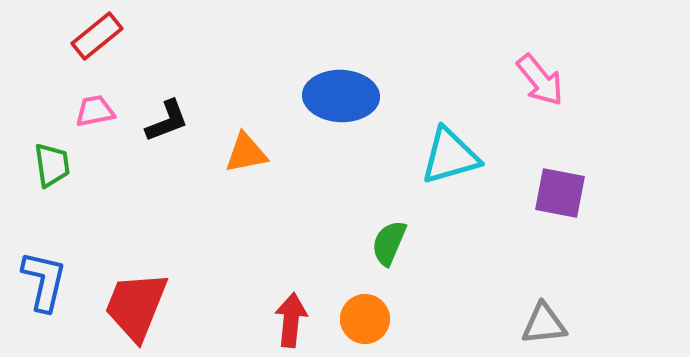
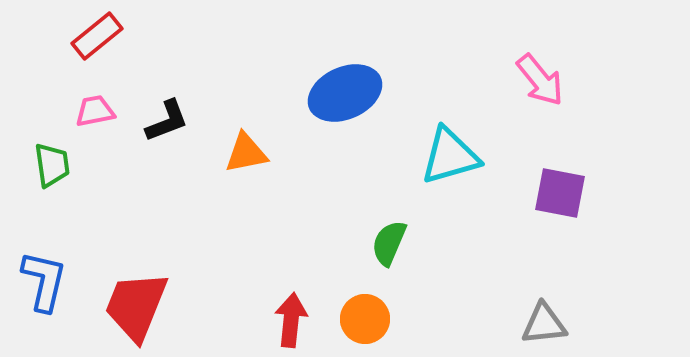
blue ellipse: moved 4 px right, 3 px up; rotated 26 degrees counterclockwise
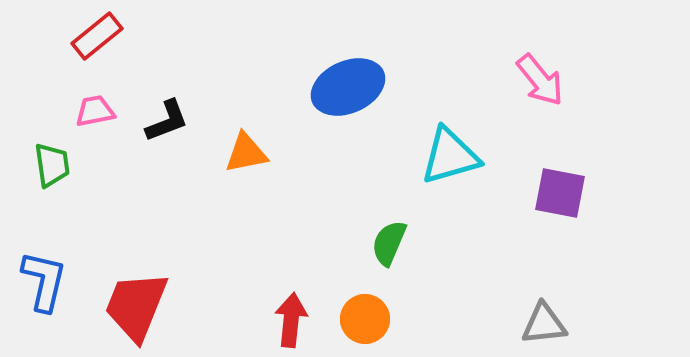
blue ellipse: moved 3 px right, 6 px up
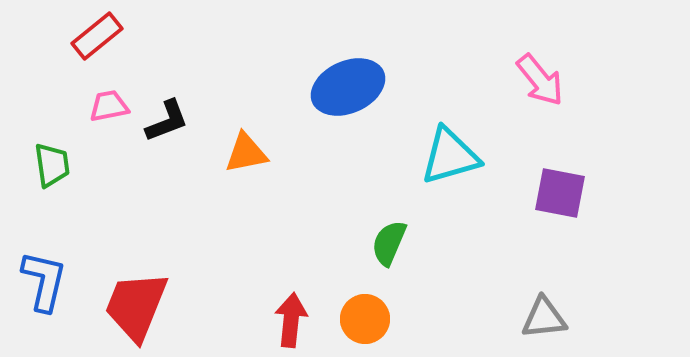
pink trapezoid: moved 14 px right, 5 px up
gray triangle: moved 6 px up
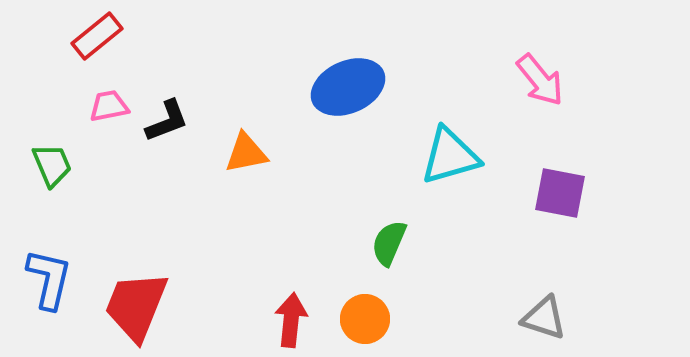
green trapezoid: rotated 15 degrees counterclockwise
blue L-shape: moved 5 px right, 2 px up
gray triangle: rotated 24 degrees clockwise
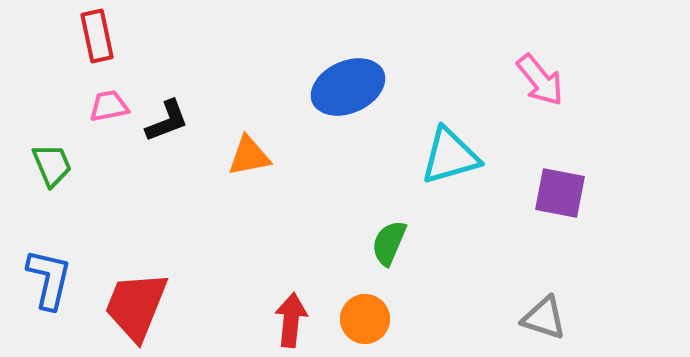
red rectangle: rotated 63 degrees counterclockwise
orange triangle: moved 3 px right, 3 px down
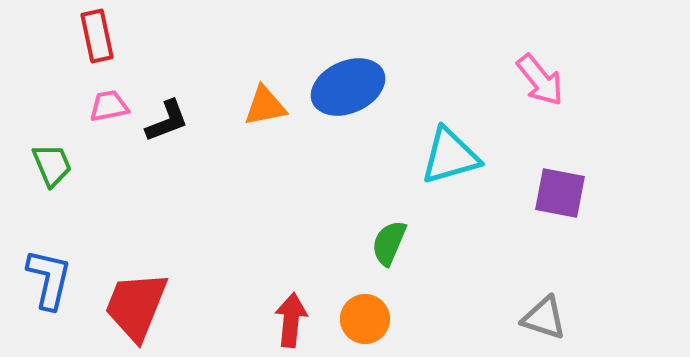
orange triangle: moved 16 px right, 50 px up
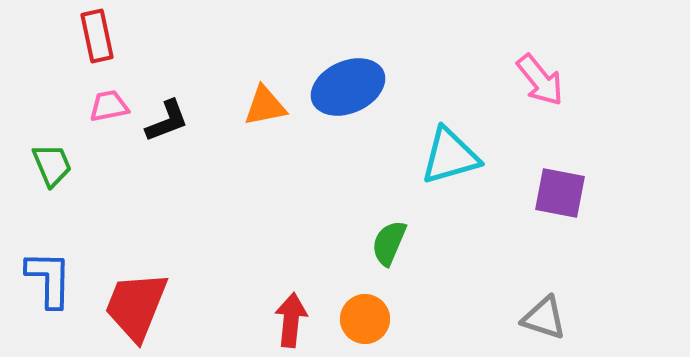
blue L-shape: rotated 12 degrees counterclockwise
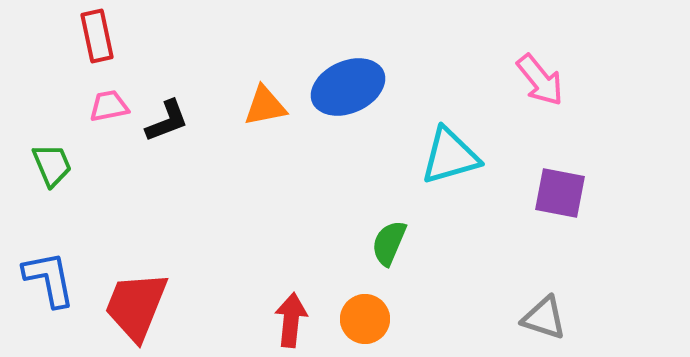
blue L-shape: rotated 12 degrees counterclockwise
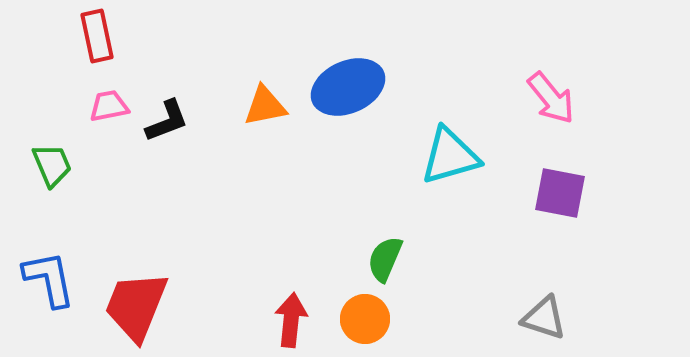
pink arrow: moved 11 px right, 18 px down
green semicircle: moved 4 px left, 16 px down
